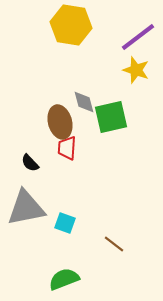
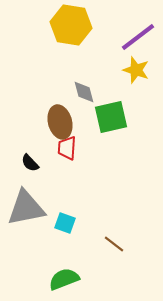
gray diamond: moved 10 px up
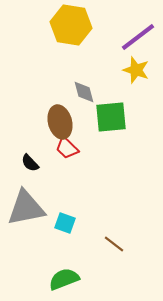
green square: rotated 8 degrees clockwise
red trapezoid: rotated 50 degrees counterclockwise
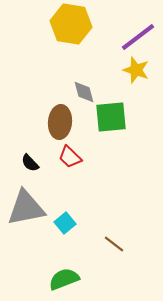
yellow hexagon: moved 1 px up
brown ellipse: rotated 20 degrees clockwise
red trapezoid: moved 3 px right, 9 px down
cyan square: rotated 30 degrees clockwise
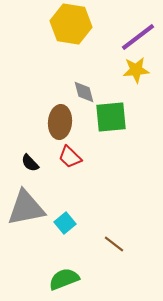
yellow star: rotated 24 degrees counterclockwise
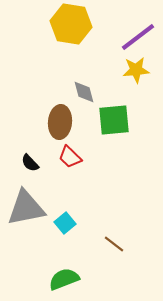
green square: moved 3 px right, 3 px down
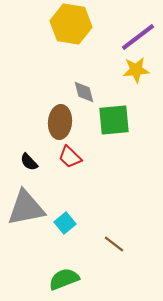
black semicircle: moved 1 px left, 1 px up
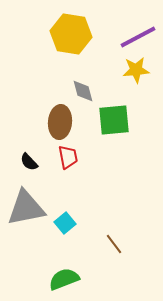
yellow hexagon: moved 10 px down
purple line: rotated 9 degrees clockwise
gray diamond: moved 1 px left, 1 px up
red trapezoid: moved 2 px left; rotated 145 degrees counterclockwise
brown line: rotated 15 degrees clockwise
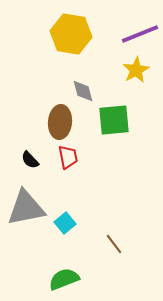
purple line: moved 2 px right, 3 px up; rotated 6 degrees clockwise
yellow star: rotated 24 degrees counterclockwise
black semicircle: moved 1 px right, 2 px up
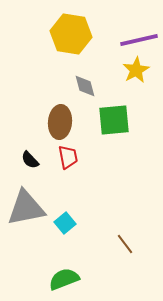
purple line: moved 1 px left, 6 px down; rotated 9 degrees clockwise
gray diamond: moved 2 px right, 5 px up
brown line: moved 11 px right
